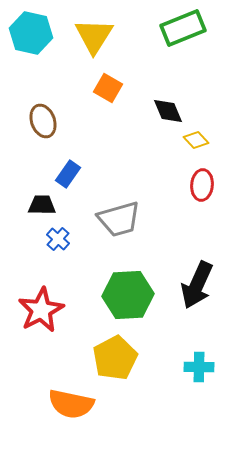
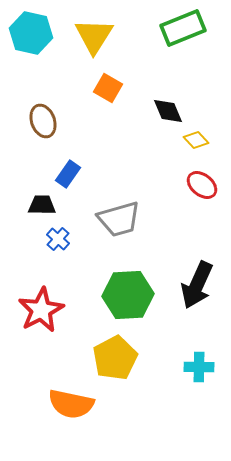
red ellipse: rotated 56 degrees counterclockwise
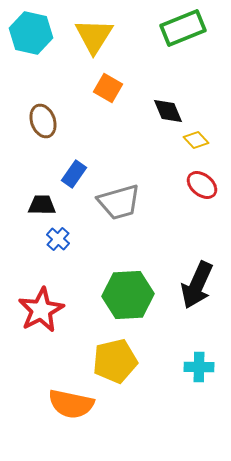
blue rectangle: moved 6 px right
gray trapezoid: moved 17 px up
yellow pentagon: moved 3 px down; rotated 15 degrees clockwise
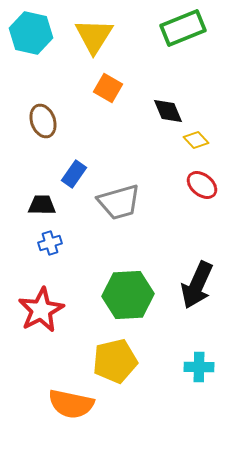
blue cross: moved 8 px left, 4 px down; rotated 30 degrees clockwise
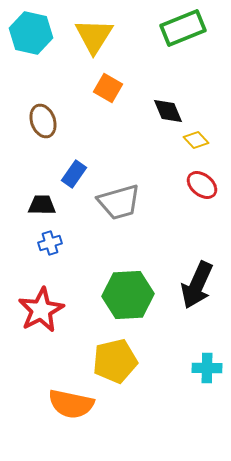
cyan cross: moved 8 px right, 1 px down
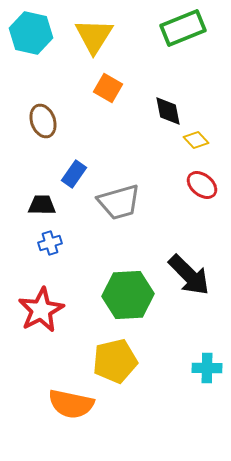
black diamond: rotated 12 degrees clockwise
black arrow: moved 8 px left, 10 px up; rotated 69 degrees counterclockwise
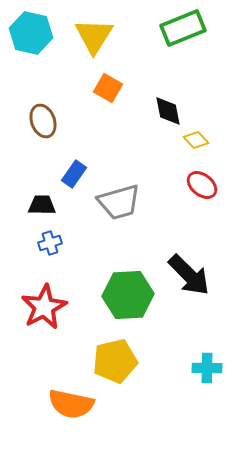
red star: moved 3 px right, 3 px up
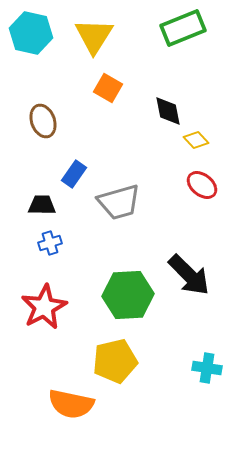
cyan cross: rotated 8 degrees clockwise
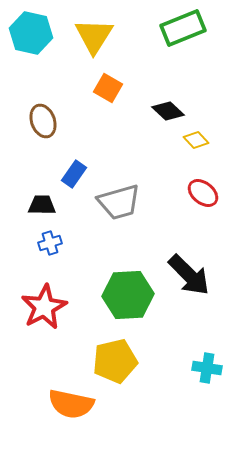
black diamond: rotated 36 degrees counterclockwise
red ellipse: moved 1 px right, 8 px down
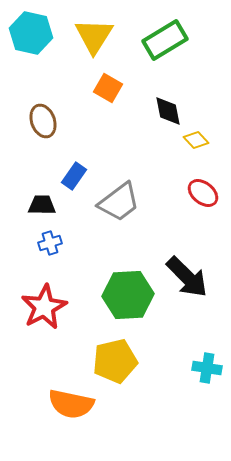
green rectangle: moved 18 px left, 12 px down; rotated 9 degrees counterclockwise
black diamond: rotated 36 degrees clockwise
blue rectangle: moved 2 px down
gray trapezoid: rotated 21 degrees counterclockwise
black arrow: moved 2 px left, 2 px down
